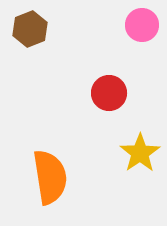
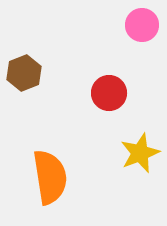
brown hexagon: moved 6 px left, 44 px down
yellow star: rotated 12 degrees clockwise
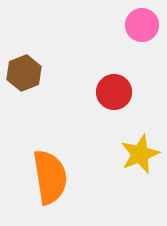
red circle: moved 5 px right, 1 px up
yellow star: moved 1 px down
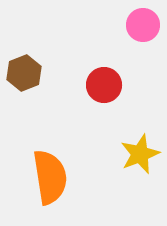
pink circle: moved 1 px right
red circle: moved 10 px left, 7 px up
